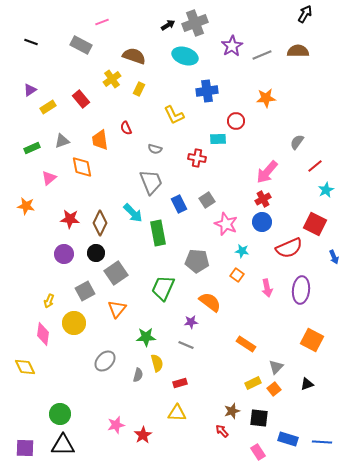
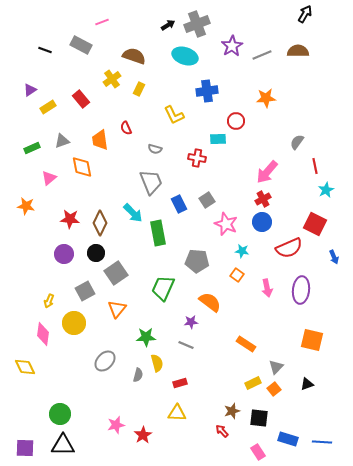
gray cross at (195, 23): moved 2 px right, 1 px down
black line at (31, 42): moved 14 px right, 8 px down
red line at (315, 166): rotated 63 degrees counterclockwise
orange square at (312, 340): rotated 15 degrees counterclockwise
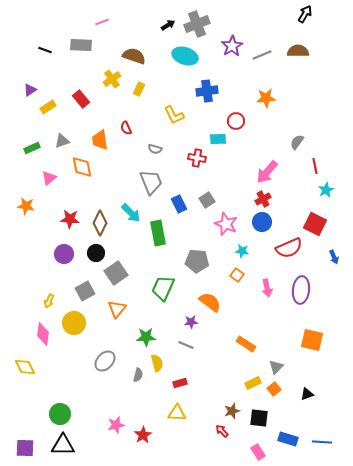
gray rectangle at (81, 45): rotated 25 degrees counterclockwise
cyan arrow at (133, 213): moved 2 px left
black triangle at (307, 384): moved 10 px down
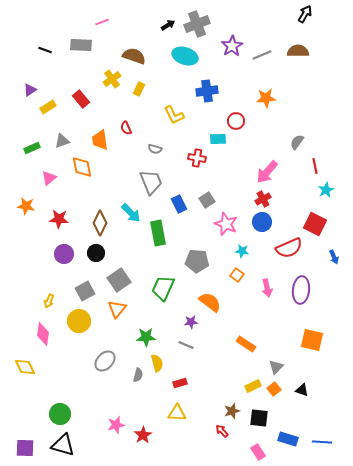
red star at (70, 219): moved 11 px left
gray square at (116, 273): moved 3 px right, 7 px down
yellow circle at (74, 323): moved 5 px right, 2 px up
yellow rectangle at (253, 383): moved 3 px down
black triangle at (307, 394): moved 5 px left, 4 px up; rotated 40 degrees clockwise
black triangle at (63, 445): rotated 15 degrees clockwise
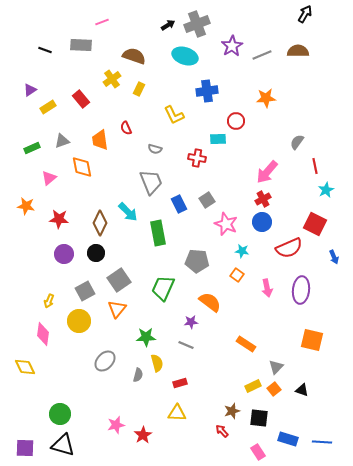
cyan arrow at (131, 213): moved 3 px left, 1 px up
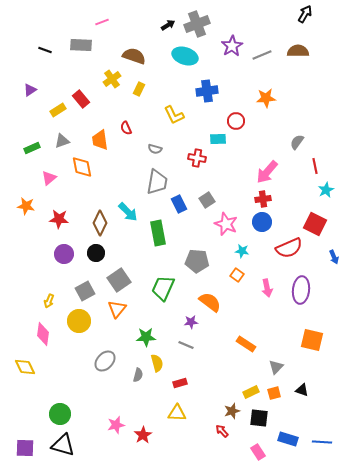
yellow rectangle at (48, 107): moved 10 px right, 3 px down
gray trapezoid at (151, 182): moved 6 px right; rotated 32 degrees clockwise
red cross at (263, 199): rotated 21 degrees clockwise
yellow rectangle at (253, 386): moved 2 px left, 6 px down
orange square at (274, 389): moved 4 px down; rotated 24 degrees clockwise
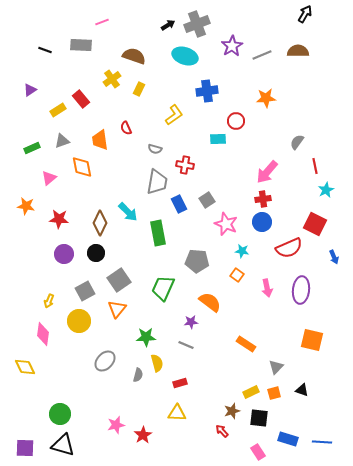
yellow L-shape at (174, 115): rotated 100 degrees counterclockwise
red cross at (197, 158): moved 12 px left, 7 px down
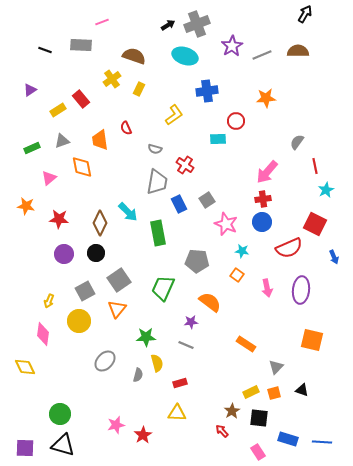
red cross at (185, 165): rotated 24 degrees clockwise
brown star at (232, 411): rotated 14 degrees counterclockwise
